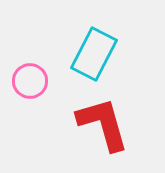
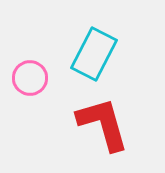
pink circle: moved 3 px up
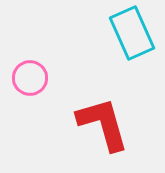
cyan rectangle: moved 38 px right, 21 px up; rotated 51 degrees counterclockwise
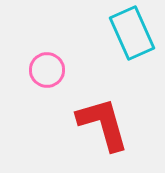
pink circle: moved 17 px right, 8 px up
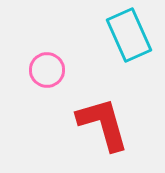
cyan rectangle: moved 3 px left, 2 px down
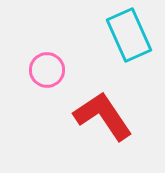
red L-shape: moved 8 px up; rotated 18 degrees counterclockwise
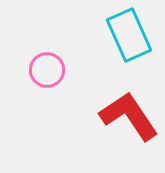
red L-shape: moved 26 px right
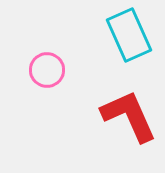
red L-shape: rotated 10 degrees clockwise
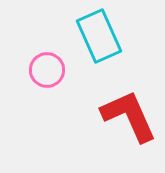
cyan rectangle: moved 30 px left, 1 px down
